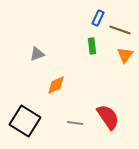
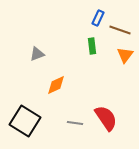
red semicircle: moved 2 px left, 1 px down
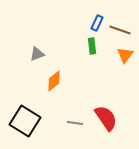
blue rectangle: moved 1 px left, 5 px down
orange diamond: moved 2 px left, 4 px up; rotated 15 degrees counterclockwise
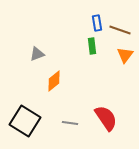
blue rectangle: rotated 35 degrees counterclockwise
gray line: moved 5 px left
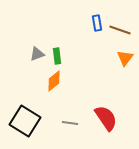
green rectangle: moved 35 px left, 10 px down
orange triangle: moved 3 px down
